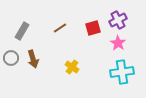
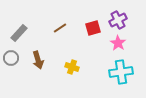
gray rectangle: moved 3 px left, 2 px down; rotated 12 degrees clockwise
brown arrow: moved 5 px right, 1 px down
yellow cross: rotated 16 degrees counterclockwise
cyan cross: moved 1 px left
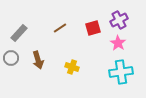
purple cross: moved 1 px right
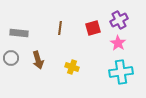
brown line: rotated 48 degrees counterclockwise
gray rectangle: rotated 54 degrees clockwise
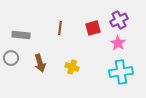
gray rectangle: moved 2 px right, 2 px down
brown arrow: moved 2 px right, 3 px down
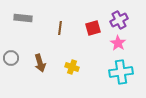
gray rectangle: moved 2 px right, 17 px up
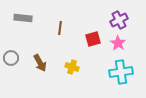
red square: moved 11 px down
brown arrow: rotated 12 degrees counterclockwise
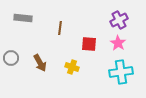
red square: moved 4 px left, 5 px down; rotated 21 degrees clockwise
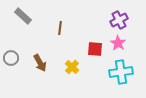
gray rectangle: moved 2 px up; rotated 36 degrees clockwise
red square: moved 6 px right, 5 px down
yellow cross: rotated 24 degrees clockwise
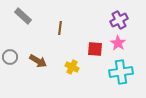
gray circle: moved 1 px left, 1 px up
brown arrow: moved 2 px left, 2 px up; rotated 30 degrees counterclockwise
yellow cross: rotated 16 degrees counterclockwise
